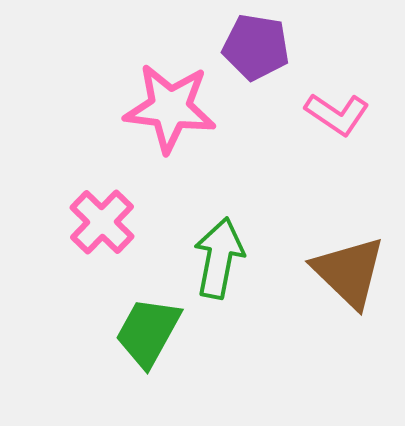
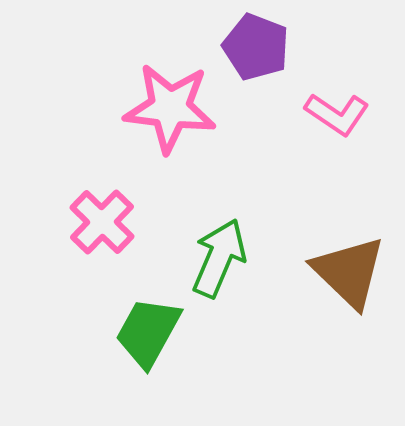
purple pentagon: rotated 12 degrees clockwise
green arrow: rotated 12 degrees clockwise
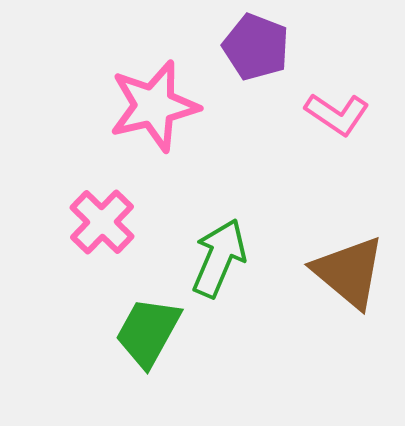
pink star: moved 16 px left, 2 px up; rotated 20 degrees counterclockwise
brown triangle: rotated 4 degrees counterclockwise
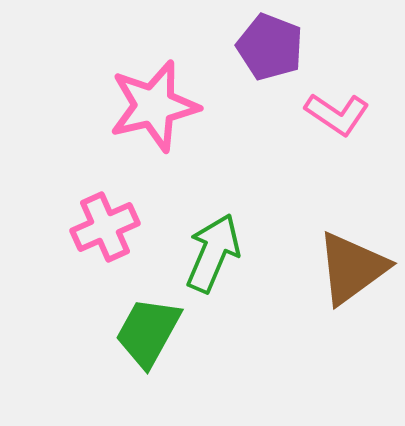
purple pentagon: moved 14 px right
pink cross: moved 3 px right, 5 px down; rotated 22 degrees clockwise
green arrow: moved 6 px left, 5 px up
brown triangle: moved 3 px right, 4 px up; rotated 44 degrees clockwise
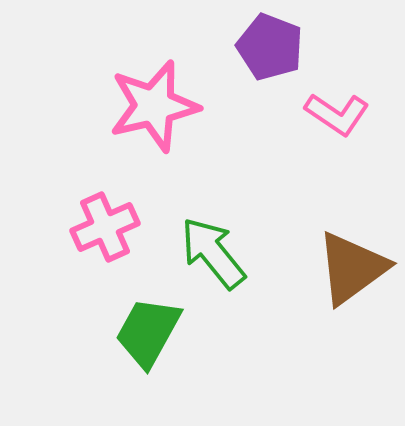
green arrow: rotated 62 degrees counterclockwise
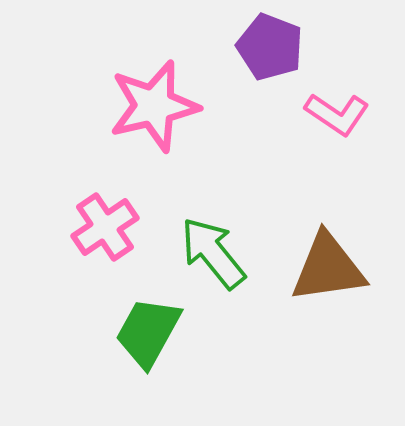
pink cross: rotated 10 degrees counterclockwise
brown triangle: moved 24 px left; rotated 28 degrees clockwise
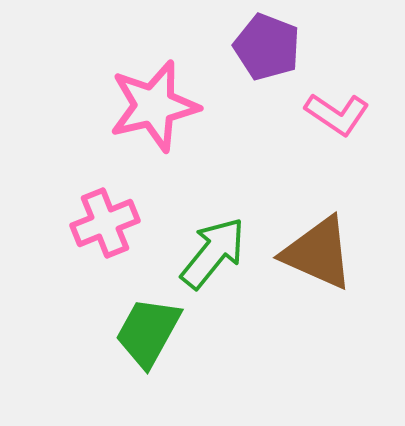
purple pentagon: moved 3 px left
pink cross: moved 4 px up; rotated 12 degrees clockwise
green arrow: rotated 78 degrees clockwise
brown triangle: moved 10 px left, 15 px up; rotated 32 degrees clockwise
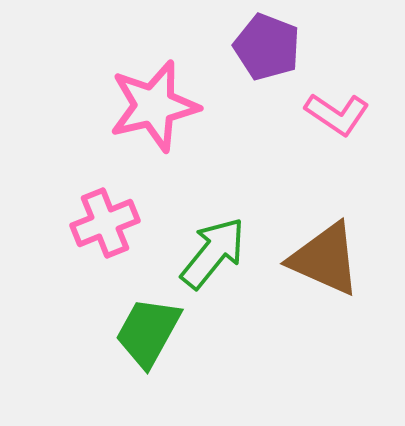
brown triangle: moved 7 px right, 6 px down
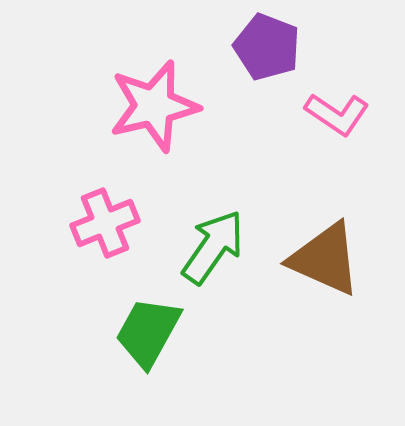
green arrow: moved 6 px up; rotated 4 degrees counterclockwise
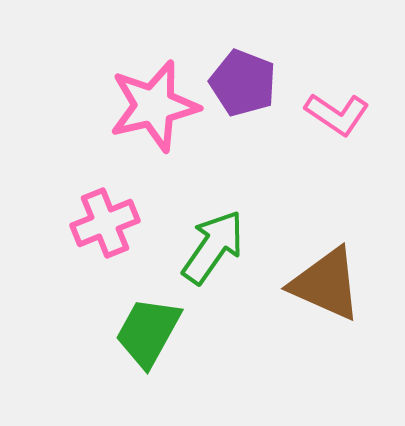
purple pentagon: moved 24 px left, 36 px down
brown triangle: moved 1 px right, 25 px down
